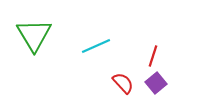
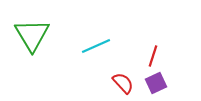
green triangle: moved 2 px left
purple square: rotated 15 degrees clockwise
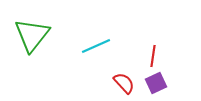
green triangle: rotated 9 degrees clockwise
red line: rotated 10 degrees counterclockwise
red semicircle: moved 1 px right
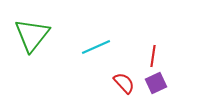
cyan line: moved 1 px down
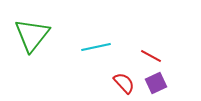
cyan line: rotated 12 degrees clockwise
red line: moved 2 px left; rotated 70 degrees counterclockwise
